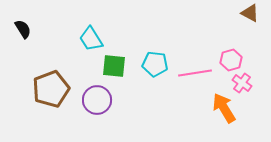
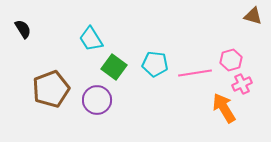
brown triangle: moved 3 px right, 3 px down; rotated 12 degrees counterclockwise
green square: moved 1 px down; rotated 30 degrees clockwise
pink cross: moved 1 px down; rotated 30 degrees clockwise
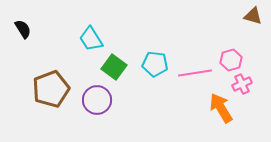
orange arrow: moved 3 px left
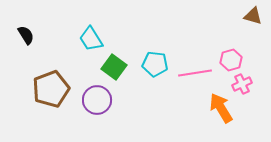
black semicircle: moved 3 px right, 6 px down
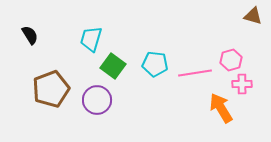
black semicircle: moved 4 px right
cyan trapezoid: rotated 48 degrees clockwise
green square: moved 1 px left, 1 px up
pink cross: rotated 24 degrees clockwise
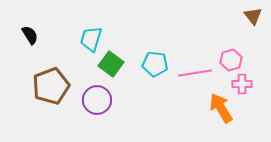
brown triangle: rotated 36 degrees clockwise
green square: moved 2 px left, 2 px up
brown pentagon: moved 3 px up
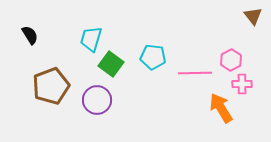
pink hexagon: rotated 10 degrees counterclockwise
cyan pentagon: moved 2 px left, 7 px up
pink line: rotated 8 degrees clockwise
